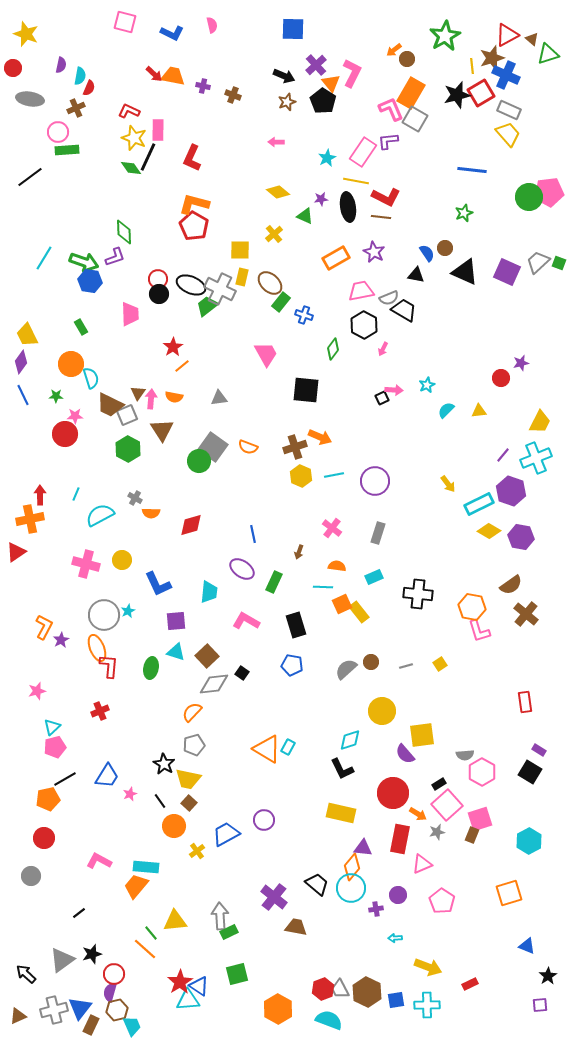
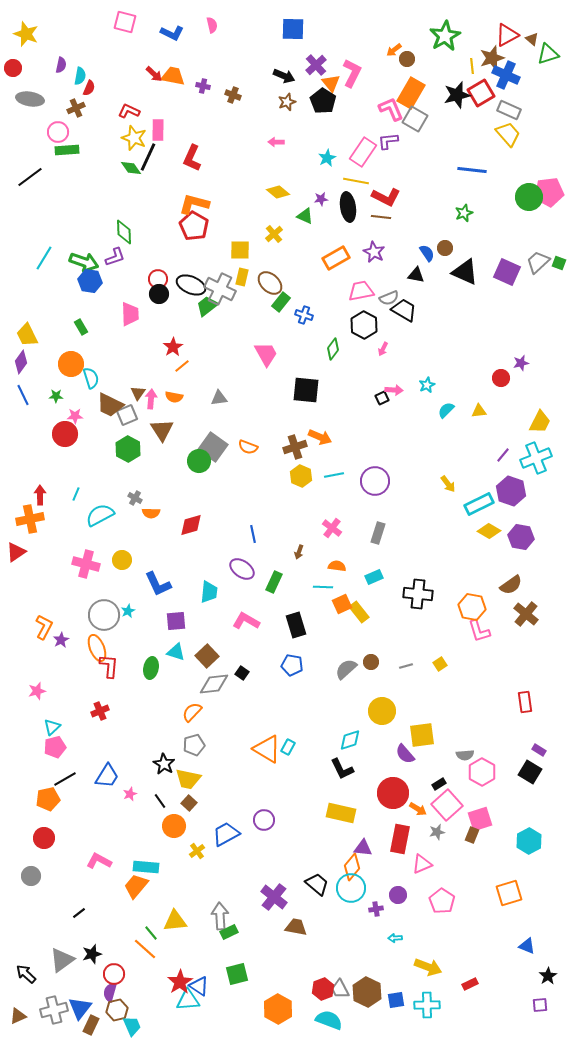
orange arrow at (418, 814): moved 5 px up
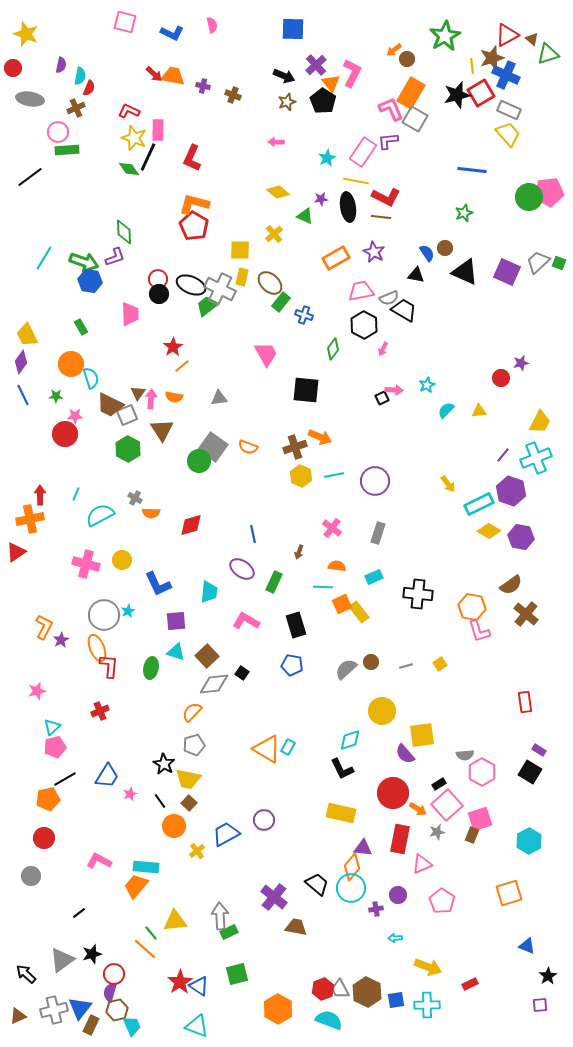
green diamond at (131, 168): moved 2 px left, 1 px down
cyan triangle at (188, 1000): moved 9 px right, 26 px down; rotated 25 degrees clockwise
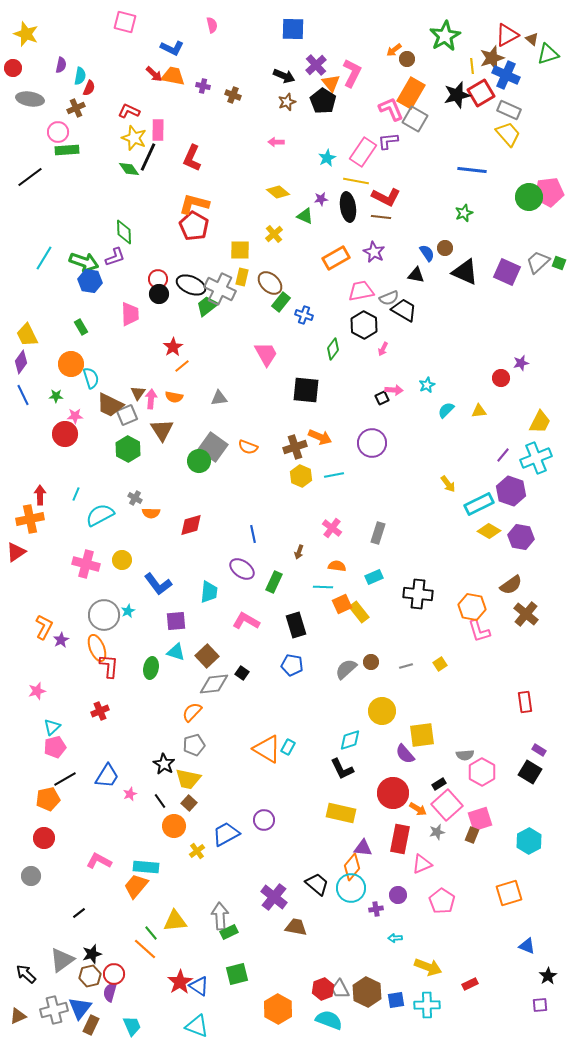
blue L-shape at (172, 33): moved 15 px down
purple circle at (375, 481): moved 3 px left, 38 px up
blue L-shape at (158, 584): rotated 12 degrees counterclockwise
brown hexagon at (117, 1010): moved 27 px left, 34 px up
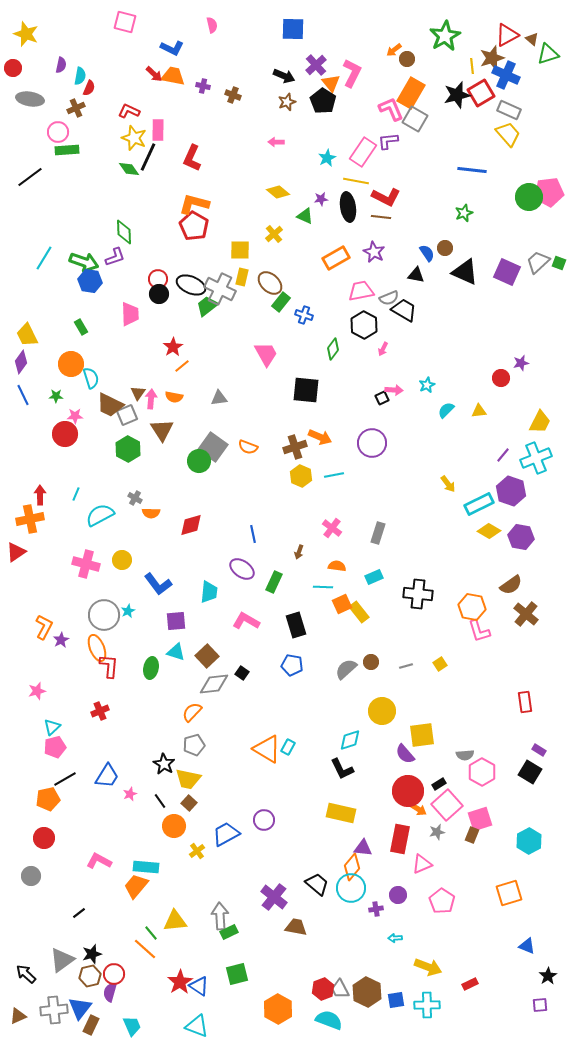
red circle at (393, 793): moved 15 px right, 2 px up
gray cross at (54, 1010): rotated 8 degrees clockwise
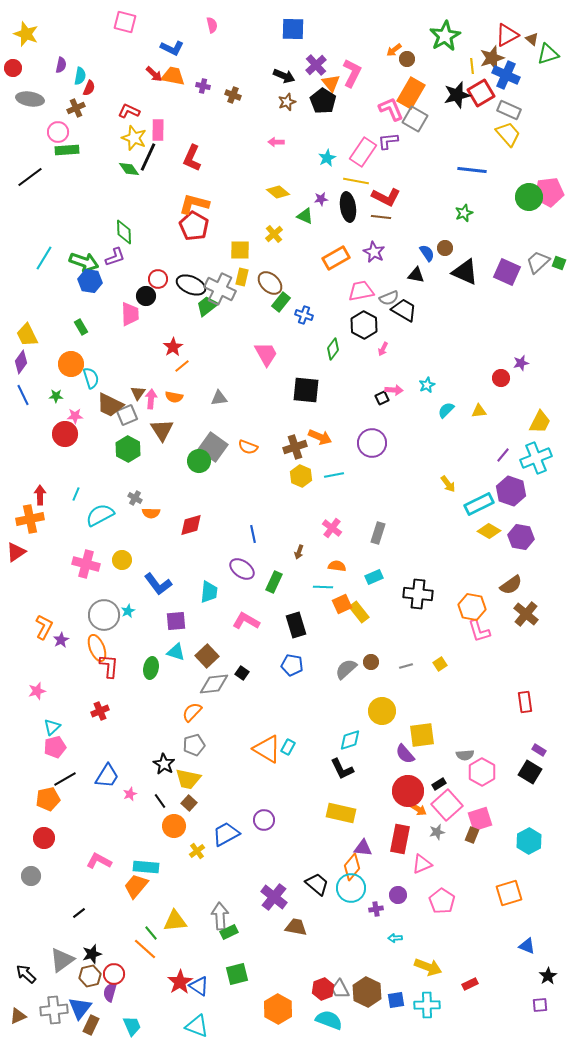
black circle at (159, 294): moved 13 px left, 2 px down
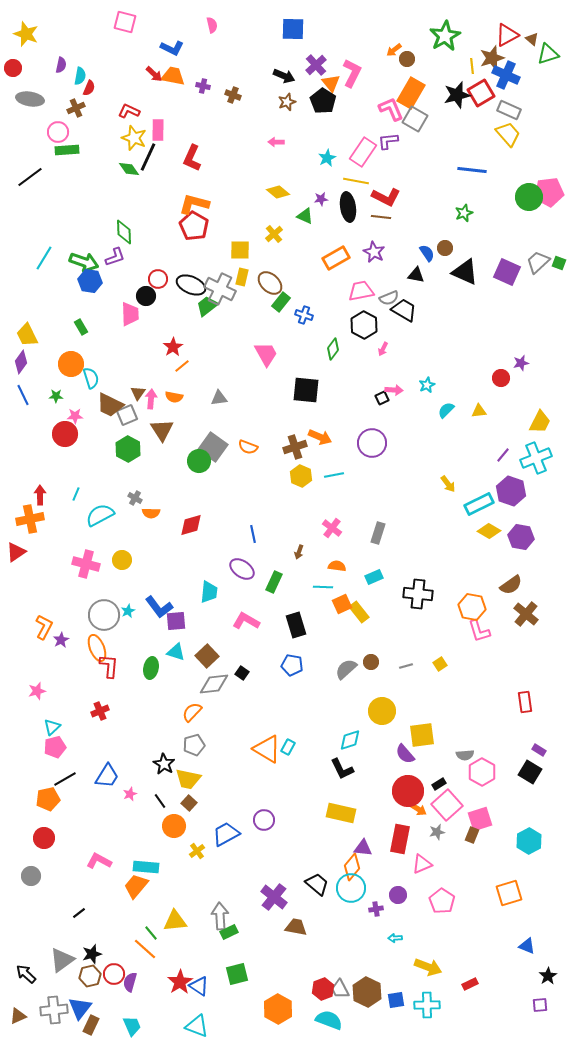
blue L-shape at (158, 584): moved 1 px right, 23 px down
purple semicircle at (110, 992): moved 20 px right, 10 px up
